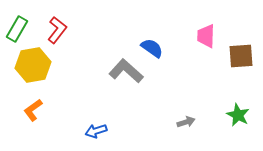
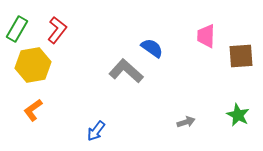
blue arrow: rotated 35 degrees counterclockwise
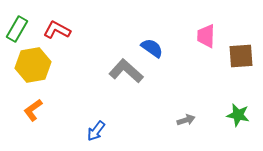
red L-shape: rotated 100 degrees counterclockwise
green star: rotated 15 degrees counterclockwise
gray arrow: moved 2 px up
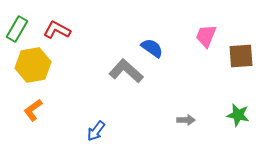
pink trapezoid: rotated 20 degrees clockwise
gray arrow: rotated 18 degrees clockwise
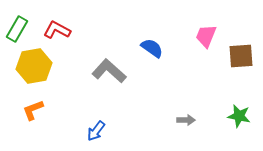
yellow hexagon: moved 1 px right, 1 px down
gray L-shape: moved 17 px left
orange L-shape: rotated 15 degrees clockwise
green star: moved 1 px right, 1 px down
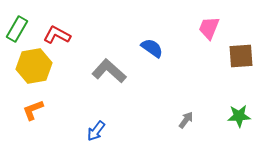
red L-shape: moved 5 px down
pink trapezoid: moved 3 px right, 8 px up
green star: rotated 15 degrees counterclockwise
gray arrow: rotated 54 degrees counterclockwise
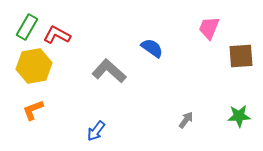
green rectangle: moved 10 px right, 2 px up
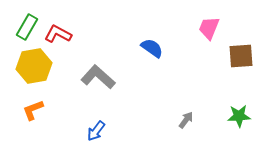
red L-shape: moved 1 px right, 1 px up
gray L-shape: moved 11 px left, 6 px down
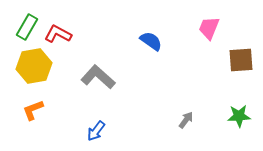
blue semicircle: moved 1 px left, 7 px up
brown square: moved 4 px down
